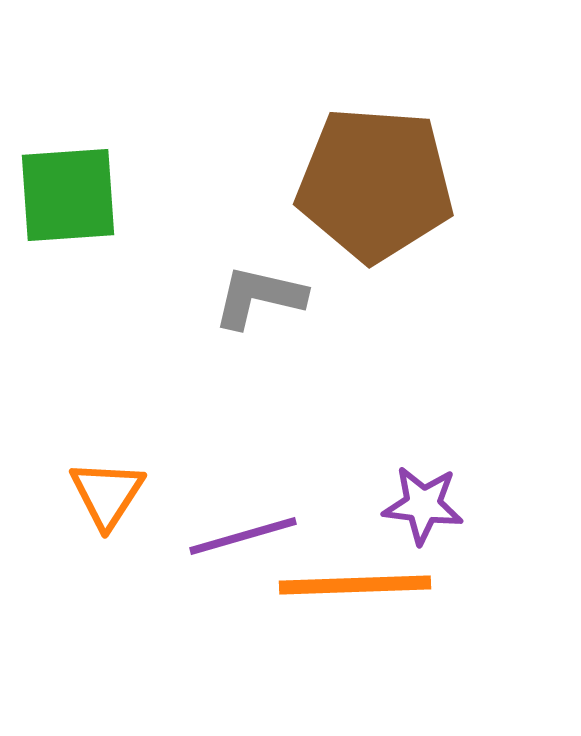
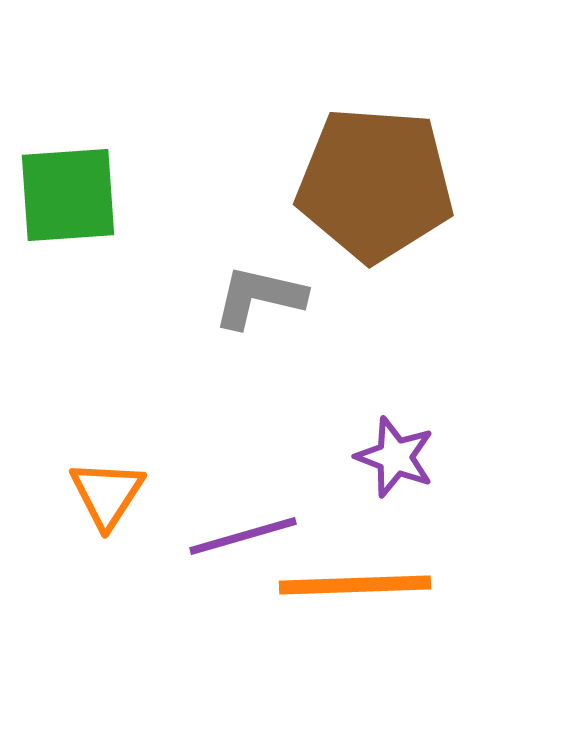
purple star: moved 28 px left, 48 px up; rotated 14 degrees clockwise
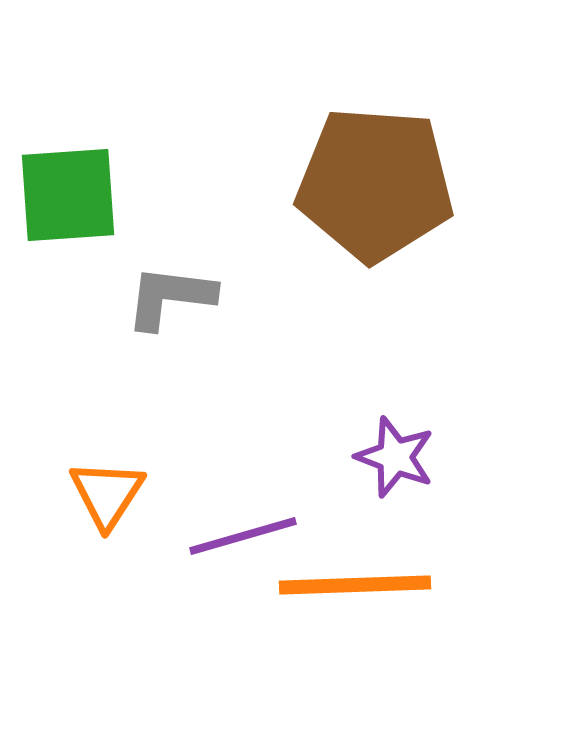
gray L-shape: moved 89 px left; rotated 6 degrees counterclockwise
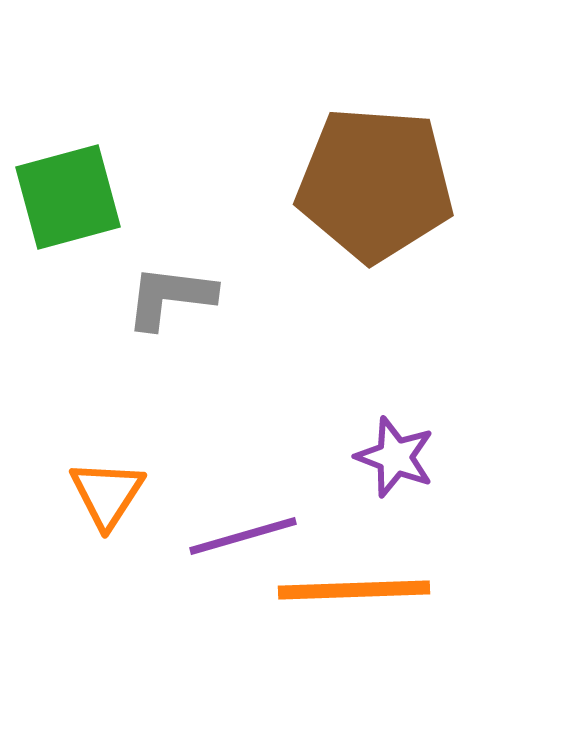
green square: moved 2 px down; rotated 11 degrees counterclockwise
orange line: moved 1 px left, 5 px down
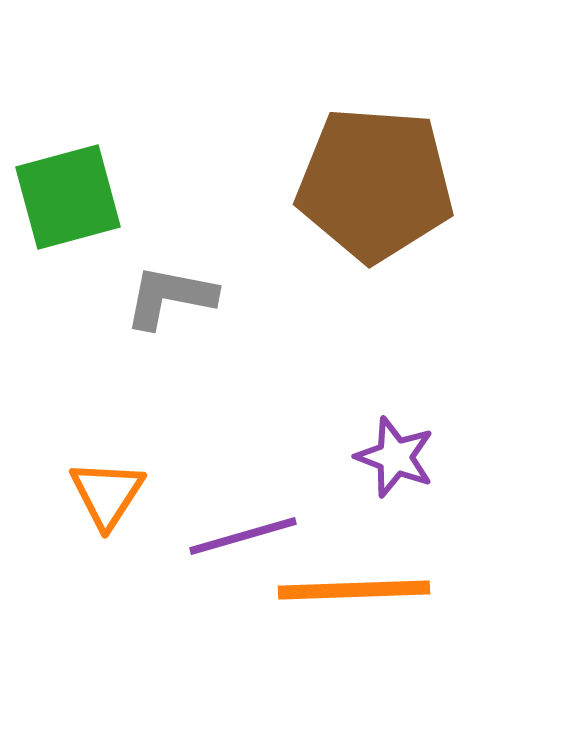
gray L-shape: rotated 4 degrees clockwise
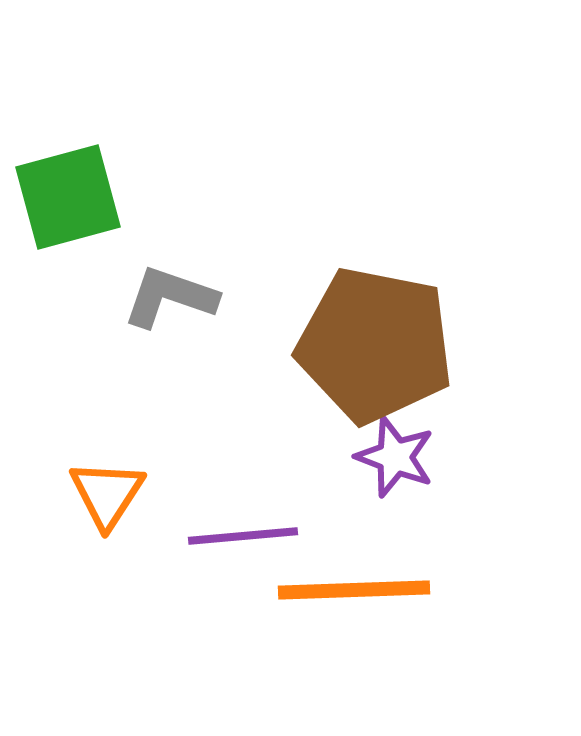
brown pentagon: moved 161 px down; rotated 7 degrees clockwise
gray L-shape: rotated 8 degrees clockwise
purple line: rotated 11 degrees clockwise
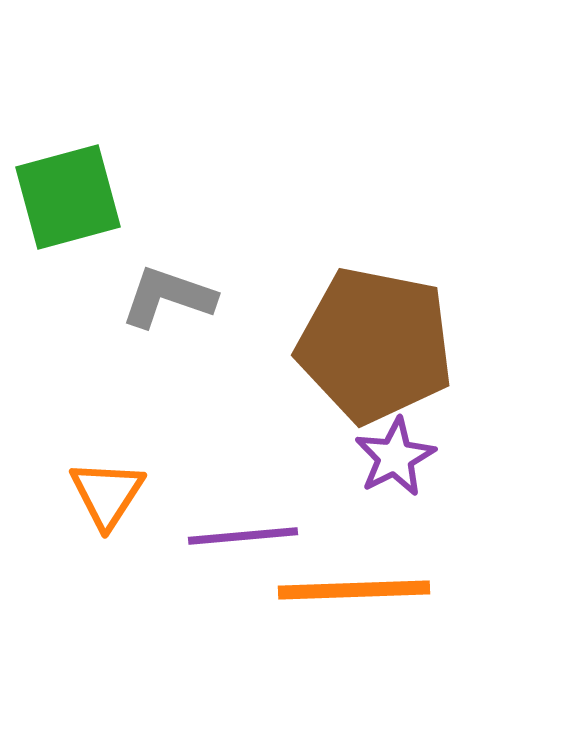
gray L-shape: moved 2 px left
purple star: rotated 24 degrees clockwise
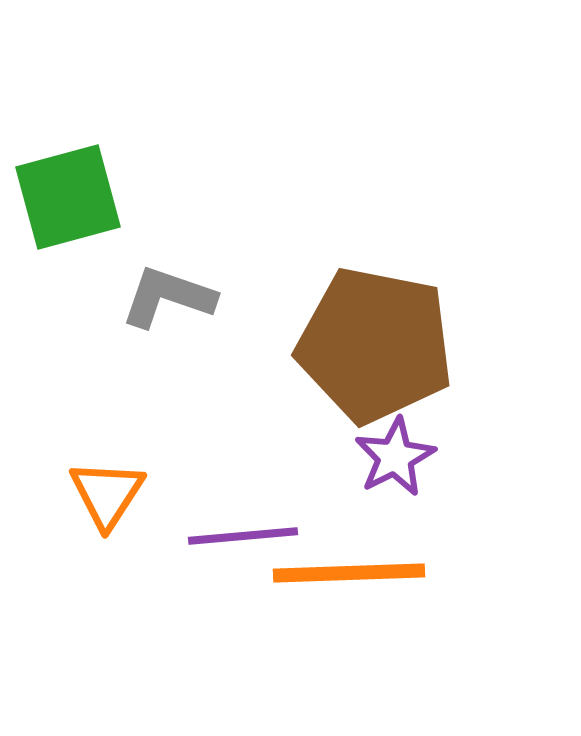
orange line: moved 5 px left, 17 px up
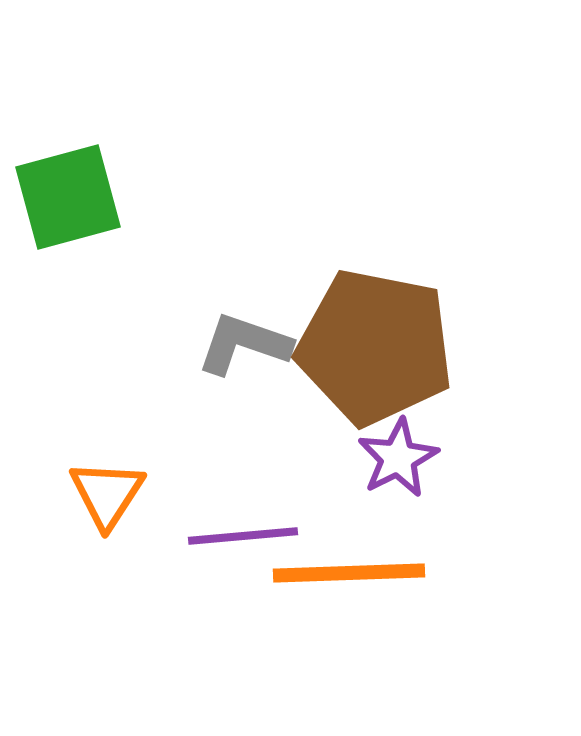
gray L-shape: moved 76 px right, 47 px down
brown pentagon: moved 2 px down
purple star: moved 3 px right, 1 px down
